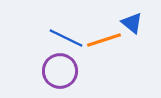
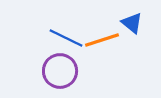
orange line: moved 2 px left
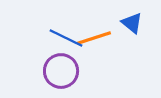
orange line: moved 8 px left, 2 px up
purple circle: moved 1 px right
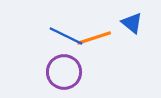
blue line: moved 2 px up
purple circle: moved 3 px right, 1 px down
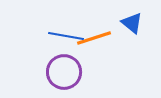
blue line: rotated 16 degrees counterclockwise
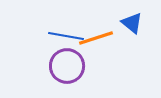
orange line: moved 2 px right
purple circle: moved 3 px right, 6 px up
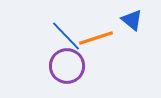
blue triangle: moved 3 px up
blue line: rotated 36 degrees clockwise
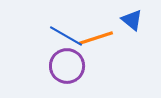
blue line: rotated 16 degrees counterclockwise
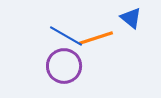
blue triangle: moved 1 px left, 2 px up
purple circle: moved 3 px left
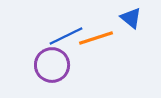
blue line: rotated 56 degrees counterclockwise
purple circle: moved 12 px left, 1 px up
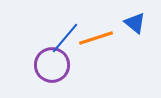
blue triangle: moved 4 px right, 5 px down
blue line: moved 1 px left, 2 px down; rotated 24 degrees counterclockwise
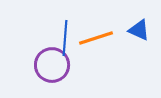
blue triangle: moved 4 px right, 7 px down; rotated 15 degrees counterclockwise
blue line: rotated 36 degrees counterclockwise
